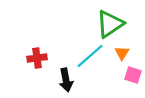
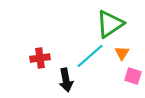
red cross: moved 3 px right
pink square: moved 1 px down
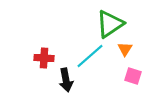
orange triangle: moved 3 px right, 4 px up
red cross: moved 4 px right; rotated 12 degrees clockwise
